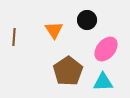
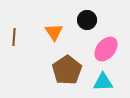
orange triangle: moved 2 px down
brown pentagon: moved 1 px left, 1 px up
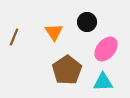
black circle: moved 2 px down
brown line: rotated 18 degrees clockwise
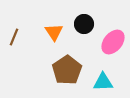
black circle: moved 3 px left, 2 px down
pink ellipse: moved 7 px right, 7 px up
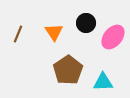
black circle: moved 2 px right, 1 px up
brown line: moved 4 px right, 3 px up
pink ellipse: moved 5 px up
brown pentagon: moved 1 px right
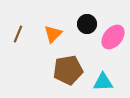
black circle: moved 1 px right, 1 px down
orange triangle: moved 1 px left, 2 px down; rotated 18 degrees clockwise
brown pentagon: rotated 24 degrees clockwise
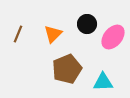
brown pentagon: moved 1 px left, 1 px up; rotated 12 degrees counterclockwise
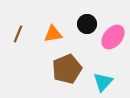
orange triangle: rotated 36 degrees clockwise
cyan triangle: rotated 45 degrees counterclockwise
